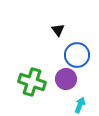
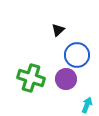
black triangle: rotated 24 degrees clockwise
green cross: moved 1 px left, 4 px up
cyan arrow: moved 7 px right
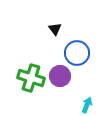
black triangle: moved 3 px left, 1 px up; rotated 24 degrees counterclockwise
blue circle: moved 2 px up
purple circle: moved 6 px left, 3 px up
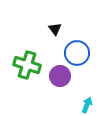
green cross: moved 4 px left, 13 px up
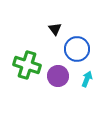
blue circle: moved 4 px up
purple circle: moved 2 px left
cyan arrow: moved 26 px up
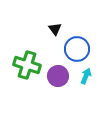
cyan arrow: moved 1 px left, 3 px up
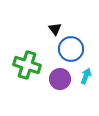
blue circle: moved 6 px left
purple circle: moved 2 px right, 3 px down
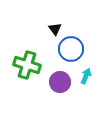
purple circle: moved 3 px down
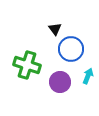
cyan arrow: moved 2 px right
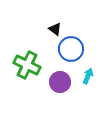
black triangle: rotated 16 degrees counterclockwise
green cross: rotated 8 degrees clockwise
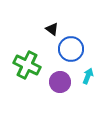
black triangle: moved 3 px left
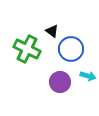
black triangle: moved 2 px down
green cross: moved 16 px up
cyan arrow: rotated 84 degrees clockwise
